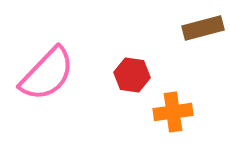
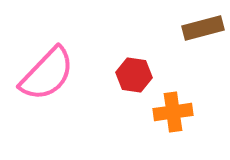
red hexagon: moved 2 px right
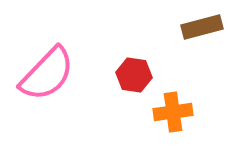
brown rectangle: moved 1 px left, 1 px up
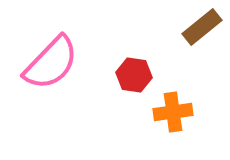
brown rectangle: rotated 24 degrees counterclockwise
pink semicircle: moved 4 px right, 11 px up
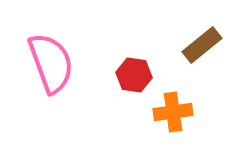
brown rectangle: moved 18 px down
pink semicircle: rotated 64 degrees counterclockwise
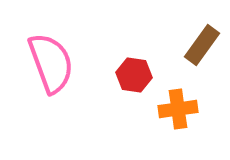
brown rectangle: rotated 15 degrees counterclockwise
orange cross: moved 5 px right, 3 px up
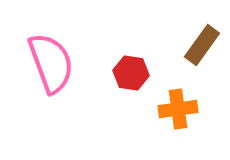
red hexagon: moved 3 px left, 2 px up
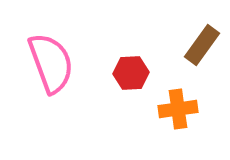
red hexagon: rotated 12 degrees counterclockwise
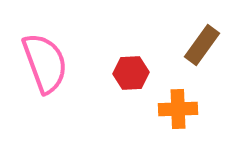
pink semicircle: moved 6 px left
orange cross: rotated 6 degrees clockwise
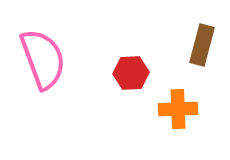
brown rectangle: rotated 21 degrees counterclockwise
pink semicircle: moved 2 px left, 4 px up
